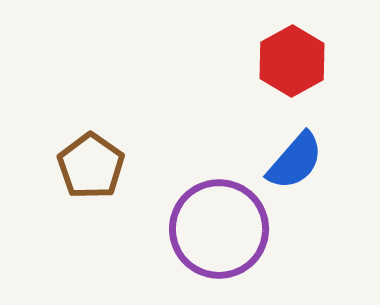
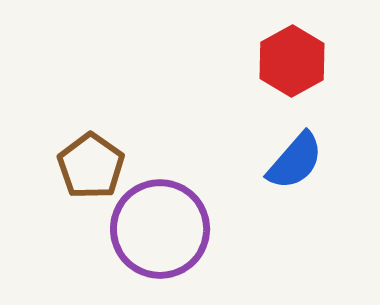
purple circle: moved 59 px left
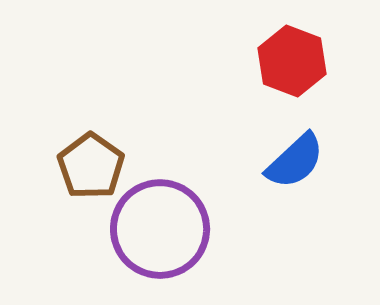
red hexagon: rotated 10 degrees counterclockwise
blue semicircle: rotated 6 degrees clockwise
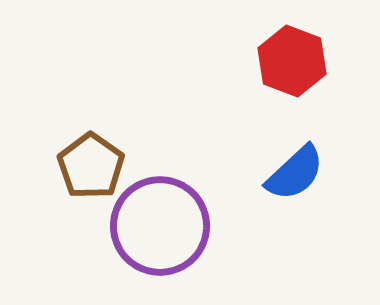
blue semicircle: moved 12 px down
purple circle: moved 3 px up
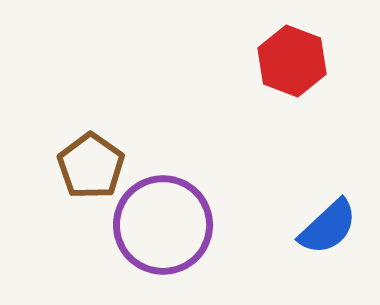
blue semicircle: moved 33 px right, 54 px down
purple circle: moved 3 px right, 1 px up
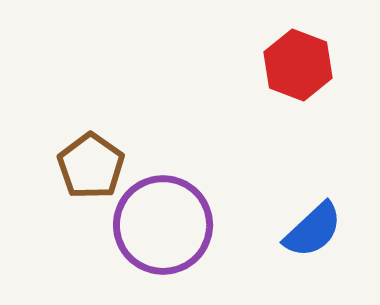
red hexagon: moved 6 px right, 4 px down
blue semicircle: moved 15 px left, 3 px down
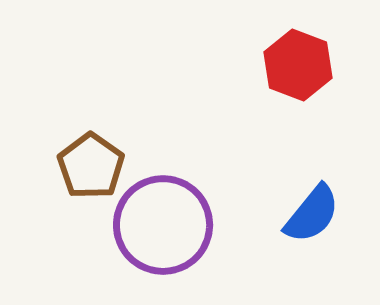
blue semicircle: moved 1 px left, 16 px up; rotated 8 degrees counterclockwise
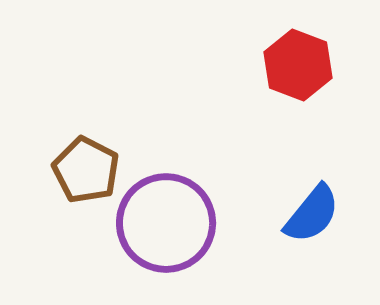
brown pentagon: moved 5 px left, 4 px down; rotated 8 degrees counterclockwise
purple circle: moved 3 px right, 2 px up
